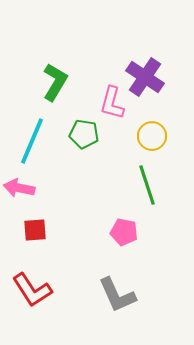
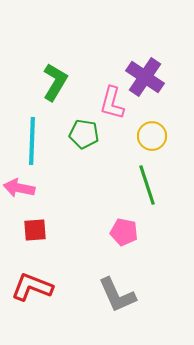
cyan line: rotated 21 degrees counterclockwise
red L-shape: moved 3 px up; rotated 144 degrees clockwise
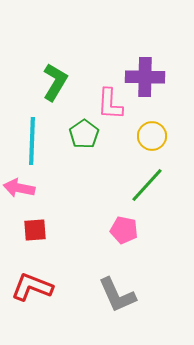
purple cross: rotated 33 degrees counterclockwise
pink L-shape: moved 2 px left, 1 px down; rotated 12 degrees counterclockwise
green pentagon: rotated 28 degrees clockwise
green line: rotated 60 degrees clockwise
pink pentagon: moved 2 px up
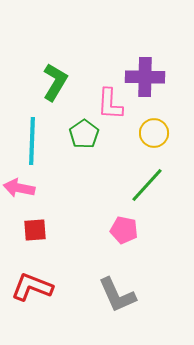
yellow circle: moved 2 px right, 3 px up
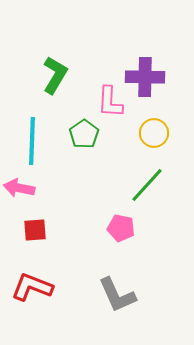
green L-shape: moved 7 px up
pink L-shape: moved 2 px up
pink pentagon: moved 3 px left, 2 px up
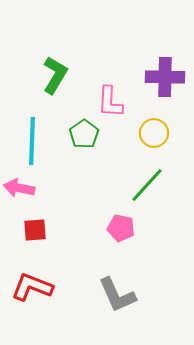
purple cross: moved 20 px right
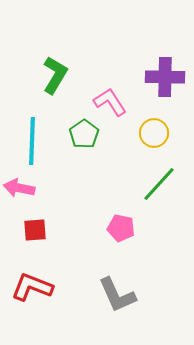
pink L-shape: rotated 144 degrees clockwise
green line: moved 12 px right, 1 px up
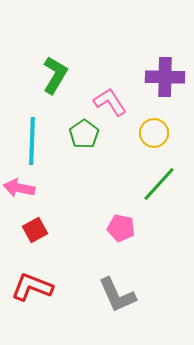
red square: rotated 25 degrees counterclockwise
